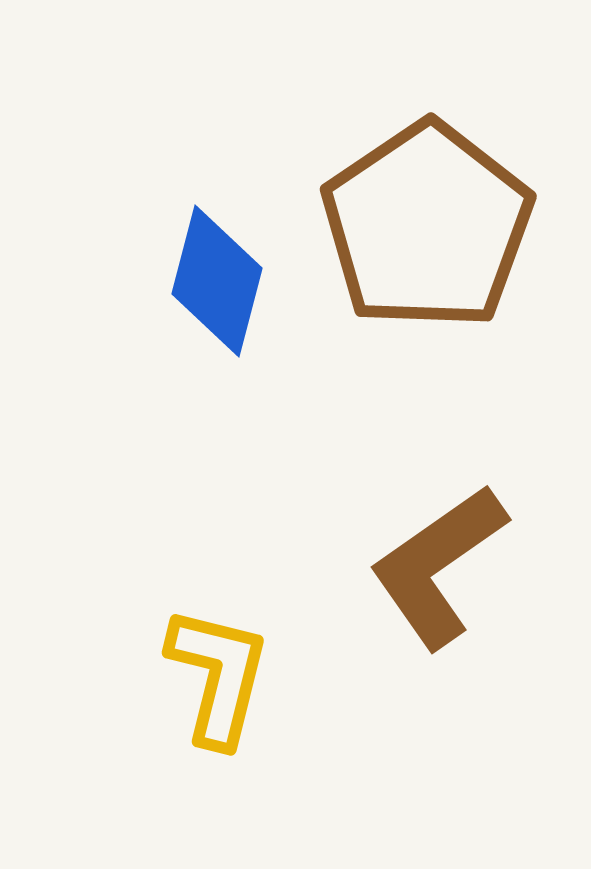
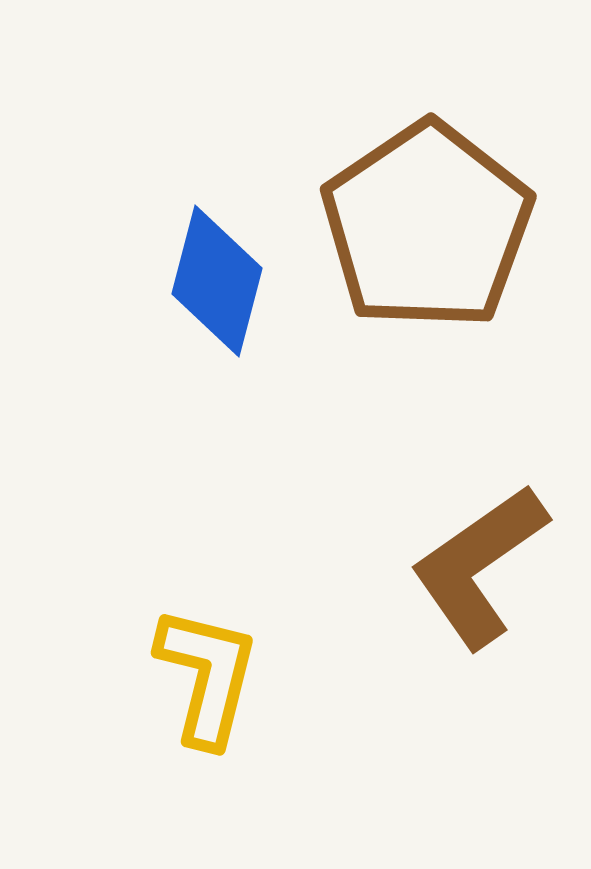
brown L-shape: moved 41 px right
yellow L-shape: moved 11 px left
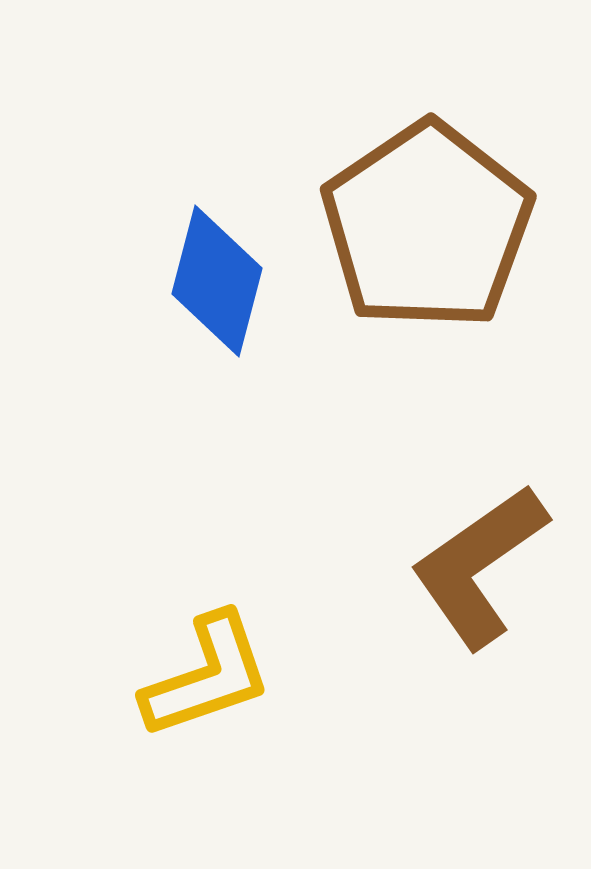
yellow L-shape: rotated 57 degrees clockwise
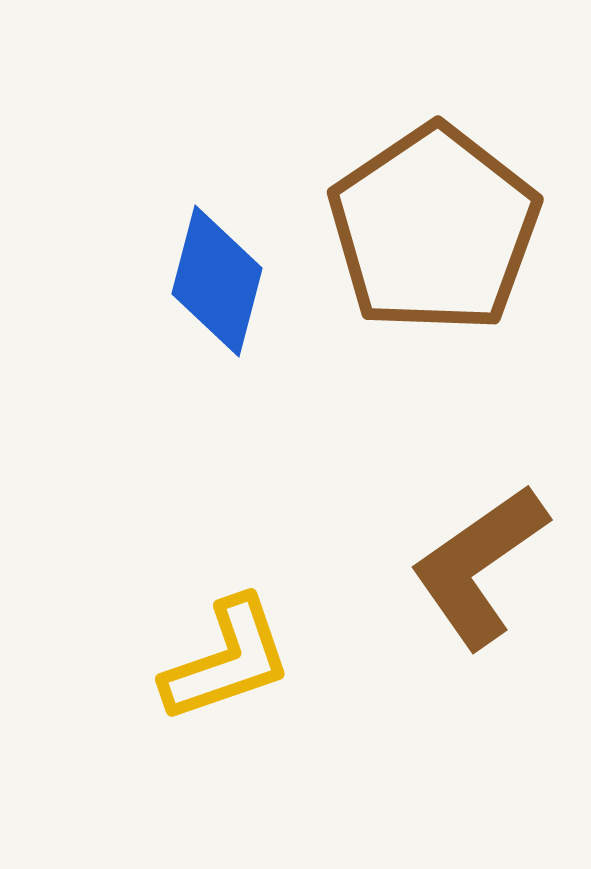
brown pentagon: moved 7 px right, 3 px down
yellow L-shape: moved 20 px right, 16 px up
